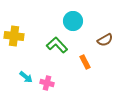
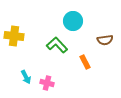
brown semicircle: rotated 21 degrees clockwise
cyan arrow: rotated 24 degrees clockwise
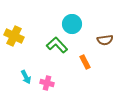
cyan circle: moved 1 px left, 3 px down
yellow cross: rotated 18 degrees clockwise
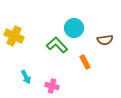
cyan circle: moved 2 px right, 4 px down
pink cross: moved 5 px right, 3 px down
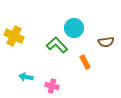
brown semicircle: moved 1 px right, 2 px down
cyan arrow: rotated 128 degrees clockwise
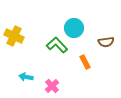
pink cross: rotated 32 degrees clockwise
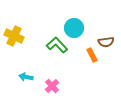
orange rectangle: moved 7 px right, 7 px up
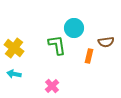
yellow cross: moved 12 px down; rotated 12 degrees clockwise
green L-shape: rotated 35 degrees clockwise
orange rectangle: moved 3 px left, 1 px down; rotated 40 degrees clockwise
cyan arrow: moved 12 px left, 3 px up
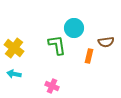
pink cross: rotated 24 degrees counterclockwise
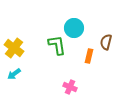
brown semicircle: rotated 112 degrees clockwise
cyan arrow: rotated 48 degrees counterclockwise
pink cross: moved 18 px right, 1 px down
